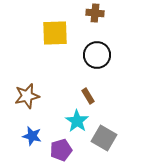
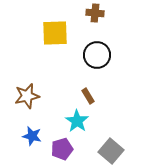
gray square: moved 7 px right, 13 px down; rotated 10 degrees clockwise
purple pentagon: moved 1 px right, 1 px up
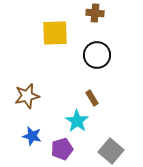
brown rectangle: moved 4 px right, 2 px down
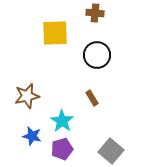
cyan star: moved 15 px left
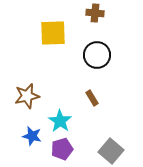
yellow square: moved 2 px left
cyan star: moved 2 px left
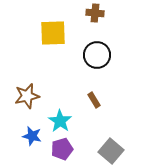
brown rectangle: moved 2 px right, 2 px down
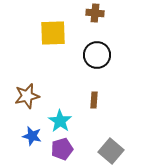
brown rectangle: rotated 35 degrees clockwise
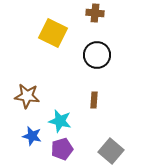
yellow square: rotated 28 degrees clockwise
brown star: rotated 20 degrees clockwise
cyan star: rotated 20 degrees counterclockwise
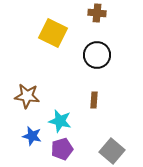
brown cross: moved 2 px right
gray square: moved 1 px right
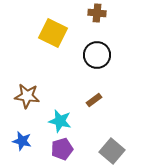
brown rectangle: rotated 49 degrees clockwise
blue star: moved 10 px left, 5 px down
